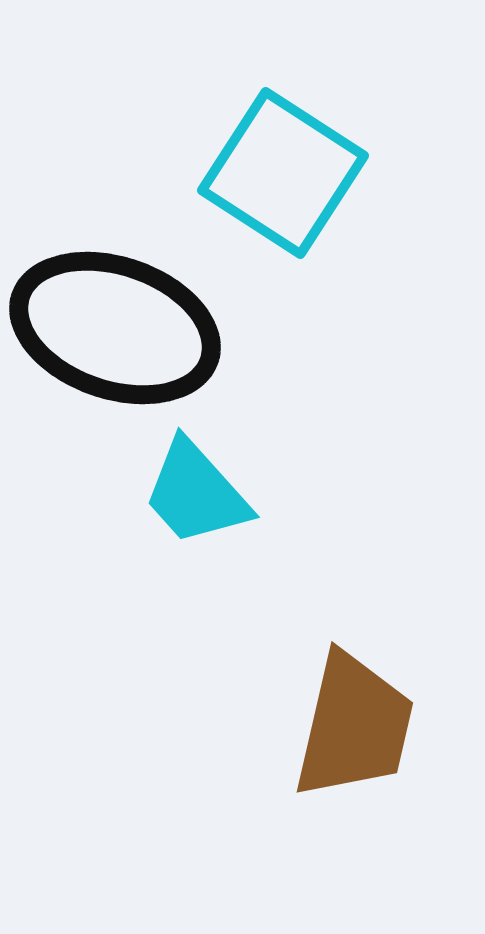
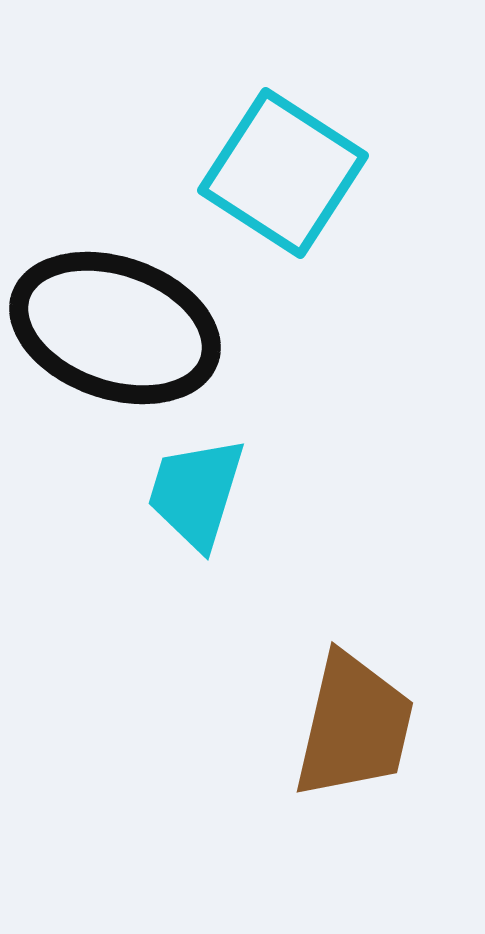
cyan trapezoid: rotated 59 degrees clockwise
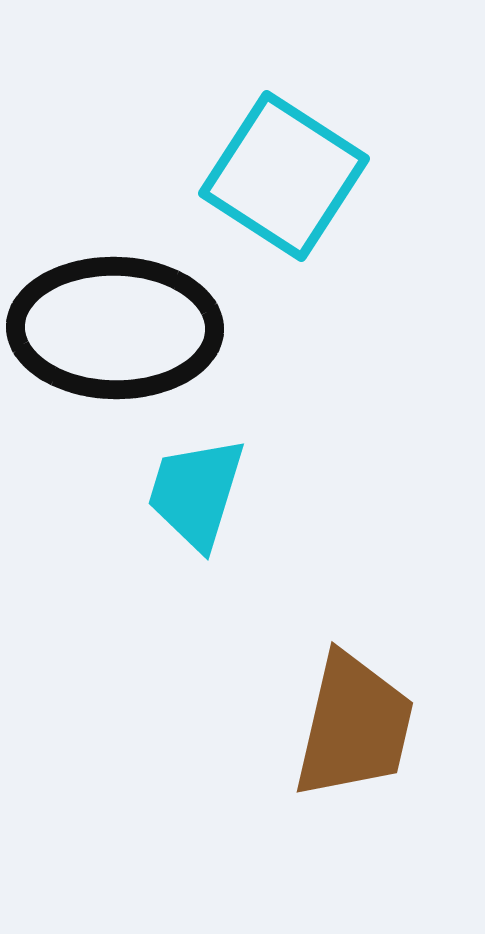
cyan square: moved 1 px right, 3 px down
black ellipse: rotated 18 degrees counterclockwise
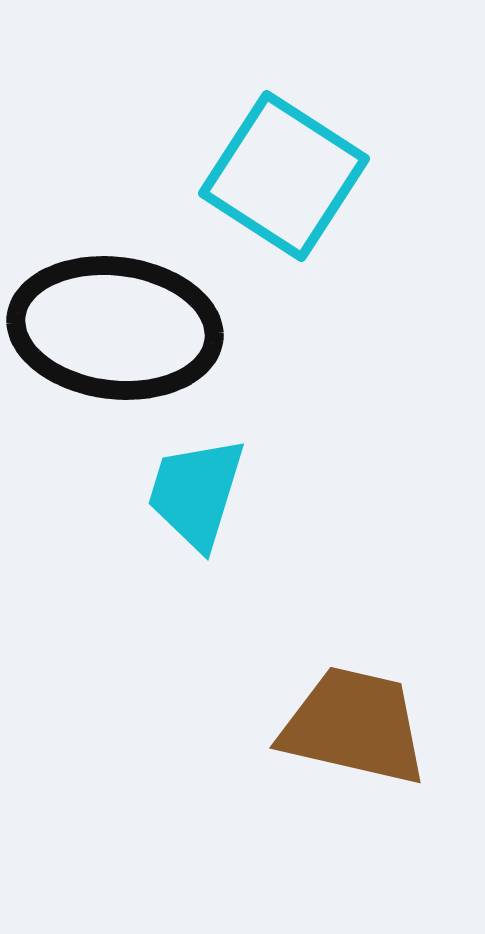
black ellipse: rotated 6 degrees clockwise
brown trapezoid: rotated 90 degrees counterclockwise
